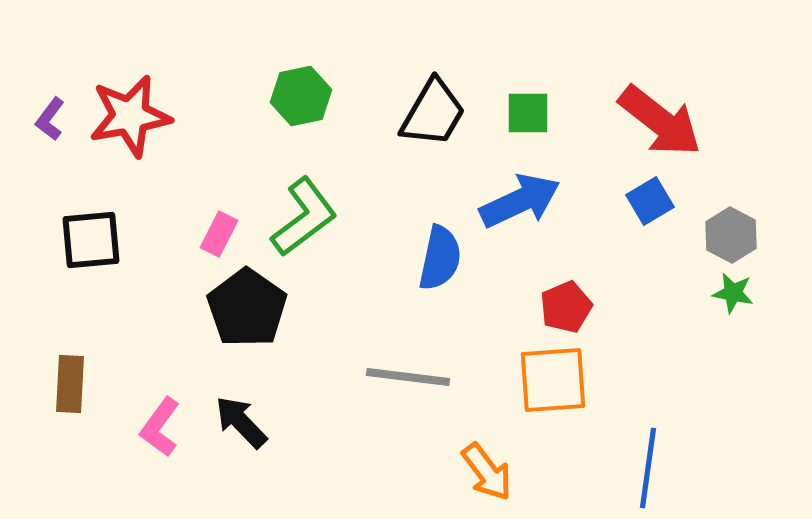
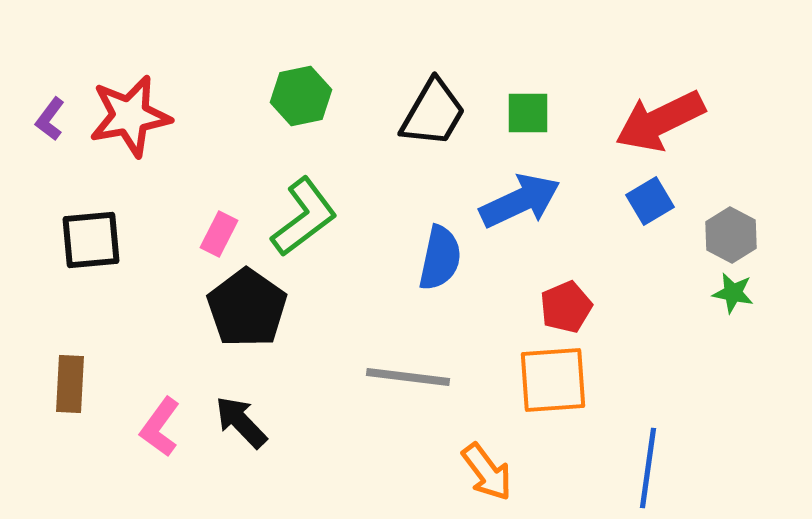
red arrow: rotated 116 degrees clockwise
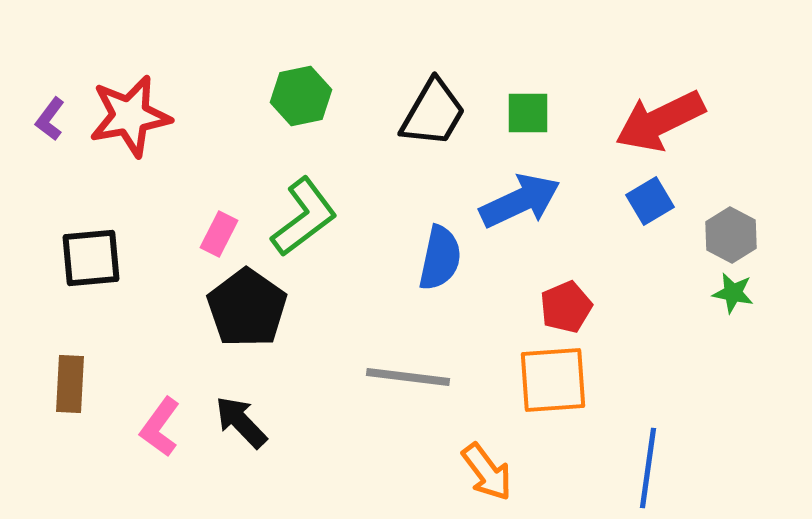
black square: moved 18 px down
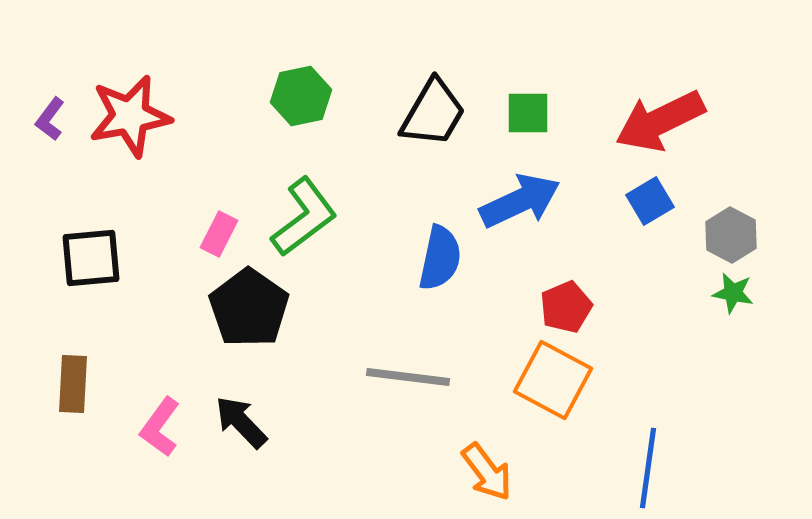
black pentagon: moved 2 px right
orange square: rotated 32 degrees clockwise
brown rectangle: moved 3 px right
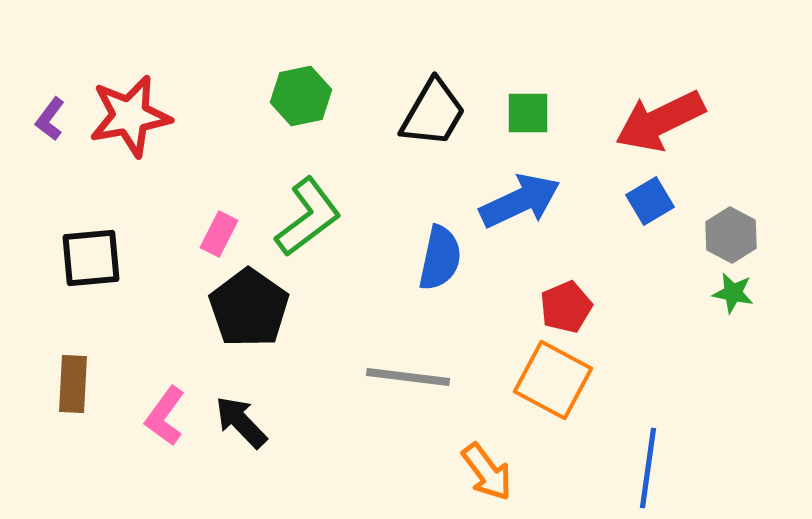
green L-shape: moved 4 px right
pink L-shape: moved 5 px right, 11 px up
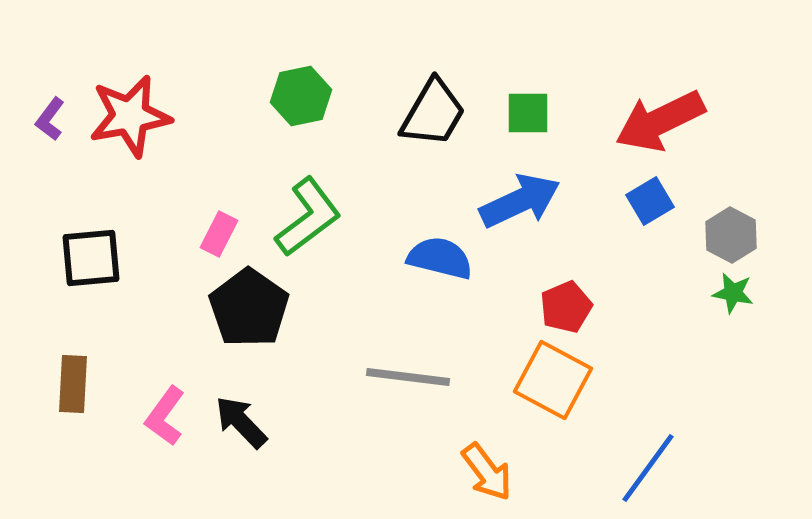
blue semicircle: rotated 88 degrees counterclockwise
blue line: rotated 28 degrees clockwise
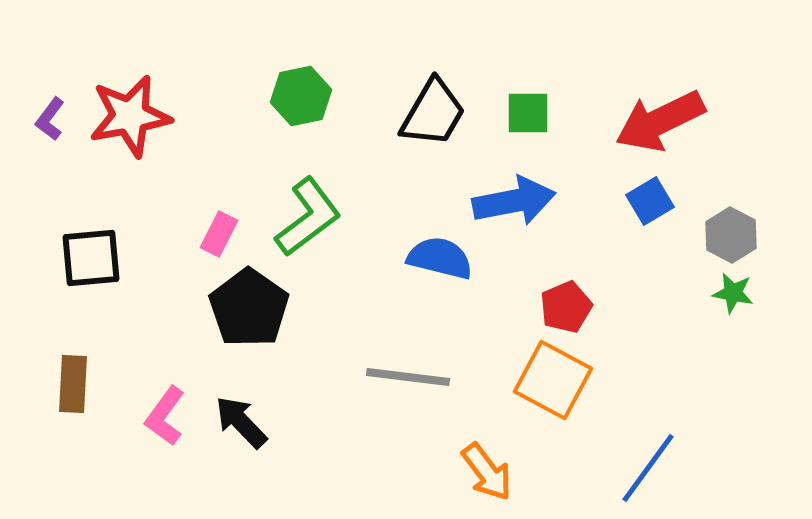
blue arrow: moved 6 px left; rotated 14 degrees clockwise
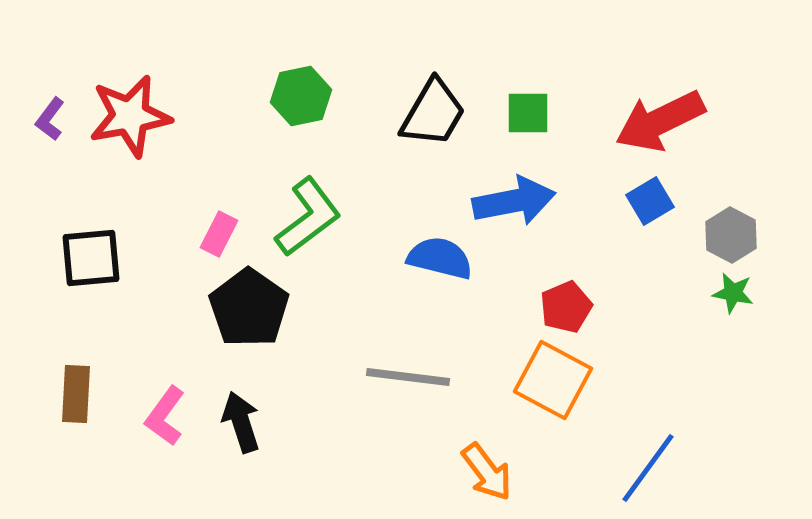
brown rectangle: moved 3 px right, 10 px down
black arrow: rotated 26 degrees clockwise
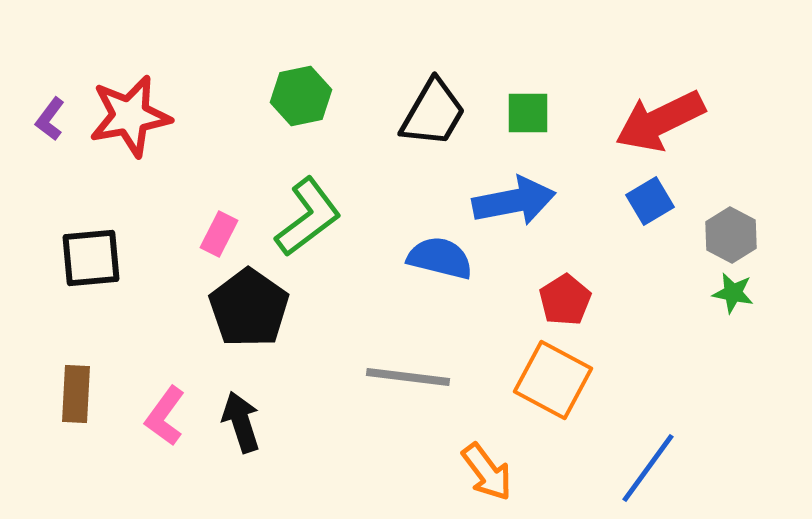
red pentagon: moved 1 px left, 7 px up; rotated 9 degrees counterclockwise
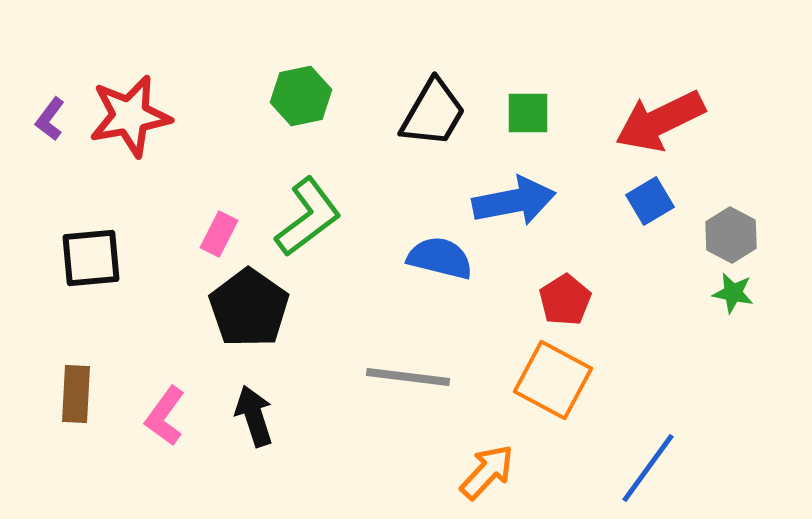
black arrow: moved 13 px right, 6 px up
orange arrow: rotated 100 degrees counterclockwise
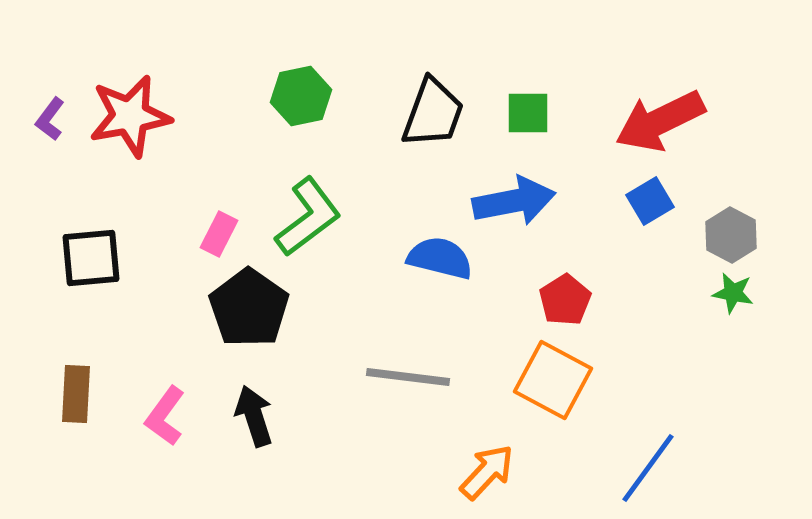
black trapezoid: rotated 10 degrees counterclockwise
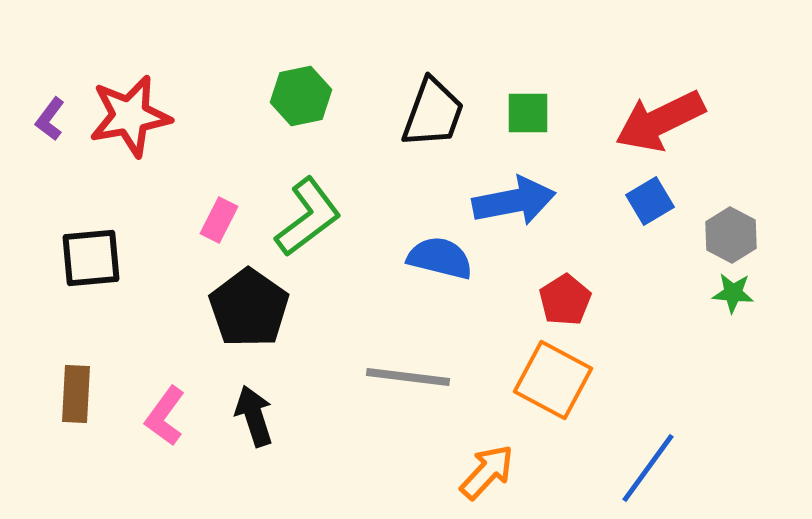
pink rectangle: moved 14 px up
green star: rotated 6 degrees counterclockwise
